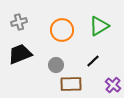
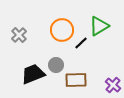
gray cross: moved 13 px down; rotated 28 degrees counterclockwise
black trapezoid: moved 13 px right, 20 px down
black line: moved 12 px left, 18 px up
brown rectangle: moved 5 px right, 4 px up
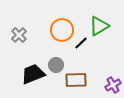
purple cross: rotated 21 degrees clockwise
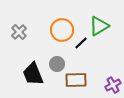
gray cross: moved 3 px up
gray circle: moved 1 px right, 1 px up
black trapezoid: rotated 90 degrees counterclockwise
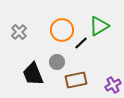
gray circle: moved 2 px up
brown rectangle: rotated 10 degrees counterclockwise
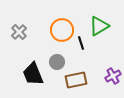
black line: rotated 64 degrees counterclockwise
purple cross: moved 9 px up
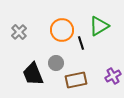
gray circle: moved 1 px left, 1 px down
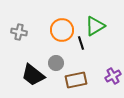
green triangle: moved 4 px left
gray cross: rotated 35 degrees counterclockwise
black trapezoid: moved 1 px down; rotated 30 degrees counterclockwise
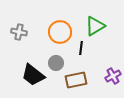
orange circle: moved 2 px left, 2 px down
black line: moved 5 px down; rotated 24 degrees clockwise
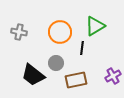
black line: moved 1 px right
